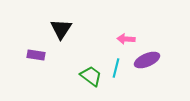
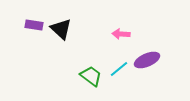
black triangle: rotated 20 degrees counterclockwise
pink arrow: moved 5 px left, 5 px up
purple rectangle: moved 2 px left, 30 px up
cyan line: moved 3 px right, 1 px down; rotated 36 degrees clockwise
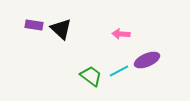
cyan line: moved 2 px down; rotated 12 degrees clockwise
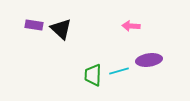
pink arrow: moved 10 px right, 8 px up
purple ellipse: moved 2 px right; rotated 15 degrees clockwise
cyan line: rotated 12 degrees clockwise
green trapezoid: moved 2 px right, 1 px up; rotated 125 degrees counterclockwise
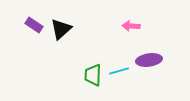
purple rectangle: rotated 24 degrees clockwise
black triangle: rotated 35 degrees clockwise
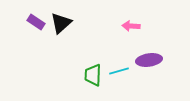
purple rectangle: moved 2 px right, 3 px up
black triangle: moved 6 px up
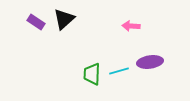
black triangle: moved 3 px right, 4 px up
purple ellipse: moved 1 px right, 2 px down
green trapezoid: moved 1 px left, 1 px up
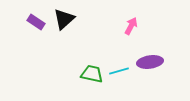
pink arrow: rotated 114 degrees clockwise
green trapezoid: rotated 100 degrees clockwise
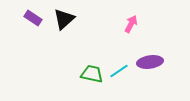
purple rectangle: moved 3 px left, 4 px up
pink arrow: moved 2 px up
cyan line: rotated 18 degrees counterclockwise
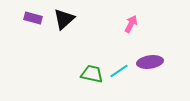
purple rectangle: rotated 18 degrees counterclockwise
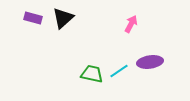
black triangle: moved 1 px left, 1 px up
